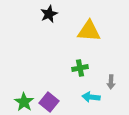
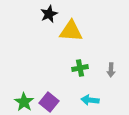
yellow triangle: moved 18 px left
gray arrow: moved 12 px up
cyan arrow: moved 1 px left, 3 px down
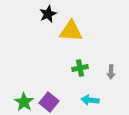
black star: moved 1 px left
gray arrow: moved 2 px down
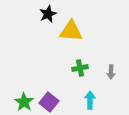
cyan arrow: rotated 84 degrees clockwise
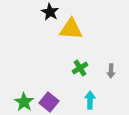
black star: moved 2 px right, 2 px up; rotated 18 degrees counterclockwise
yellow triangle: moved 2 px up
green cross: rotated 21 degrees counterclockwise
gray arrow: moved 1 px up
